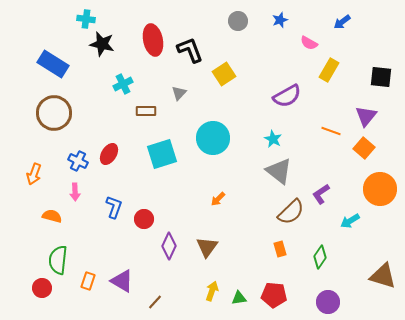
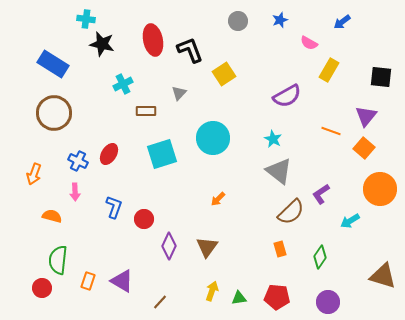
red pentagon at (274, 295): moved 3 px right, 2 px down
brown line at (155, 302): moved 5 px right
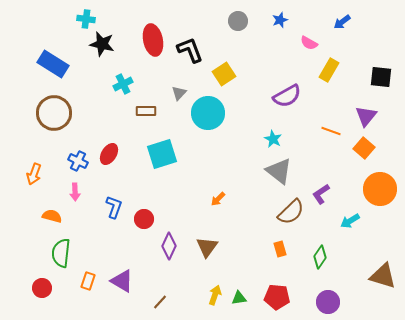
cyan circle at (213, 138): moved 5 px left, 25 px up
green semicircle at (58, 260): moved 3 px right, 7 px up
yellow arrow at (212, 291): moved 3 px right, 4 px down
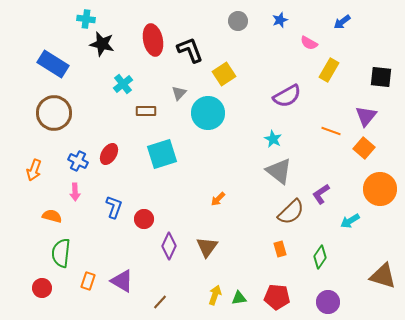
cyan cross at (123, 84): rotated 12 degrees counterclockwise
orange arrow at (34, 174): moved 4 px up
